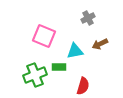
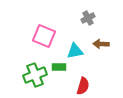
brown arrow: moved 1 px right; rotated 28 degrees clockwise
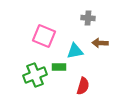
gray cross: rotated 32 degrees clockwise
brown arrow: moved 1 px left, 1 px up
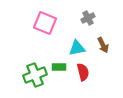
gray cross: rotated 32 degrees counterclockwise
pink square: moved 1 px right, 13 px up
brown arrow: moved 3 px right, 2 px down; rotated 119 degrees counterclockwise
cyan triangle: moved 2 px right, 3 px up
red semicircle: moved 14 px up; rotated 30 degrees counterclockwise
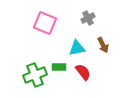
red semicircle: rotated 24 degrees counterclockwise
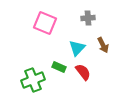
gray cross: rotated 24 degrees clockwise
cyan triangle: rotated 36 degrees counterclockwise
green rectangle: rotated 24 degrees clockwise
green cross: moved 2 px left, 5 px down
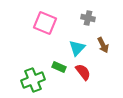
gray cross: rotated 16 degrees clockwise
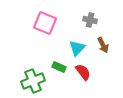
gray cross: moved 2 px right, 2 px down
green cross: moved 1 px down
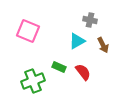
pink square: moved 17 px left, 8 px down
cyan triangle: moved 7 px up; rotated 18 degrees clockwise
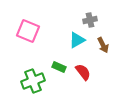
gray cross: rotated 24 degrees counterclockwise
cyan triangle: moved 1 px up
